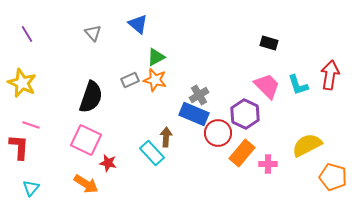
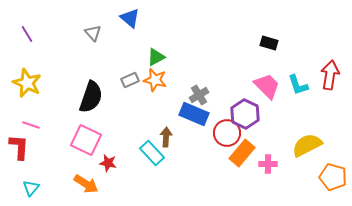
blue triangle: moved 8 px left, 6 px up
yellow star: moved 5 px right
red circle: moved 9 px right
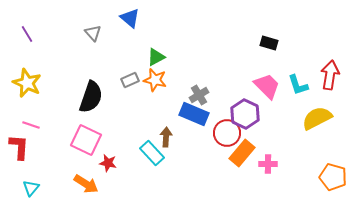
yellow semicircle: moved 10 px right, 27 px up
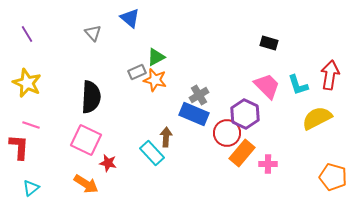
gray rectangle: moved 7 px right, 8 px up
black semicircle: rotated 16 degrees counterclockwise
cyan triangle: rotated 12 degrees clockwise
